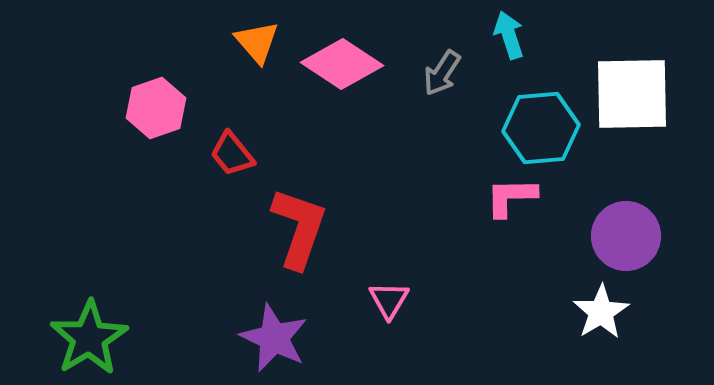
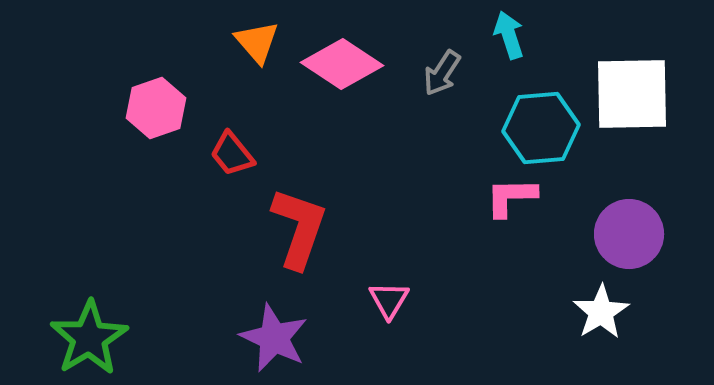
purple circle: moved 3 px right, 2 px up
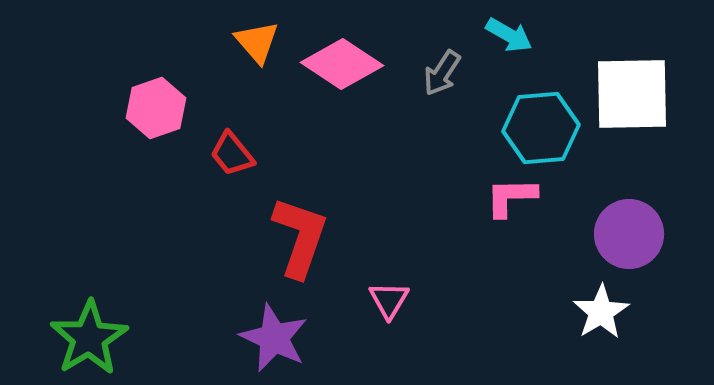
cyan arrow: rotated 138 degrees clockwise
red L-shape: moved 1 px right, 9 px down
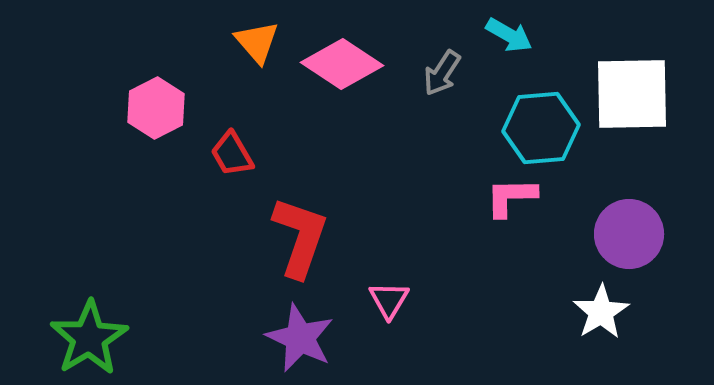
pink hexagon: rotated 8 degrees counterclockwise
red trapezoid: rotated 9 degrees clockwise
purple star: moved 26 px right
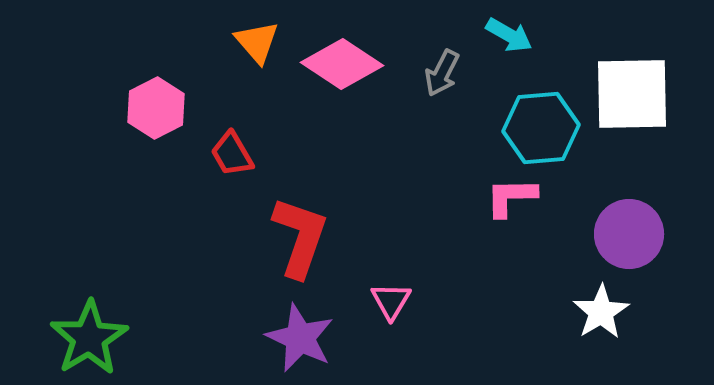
gray arrow: rotated 6 degrees counterclockwise
pink triangle: moved 2 px right, 1 px down
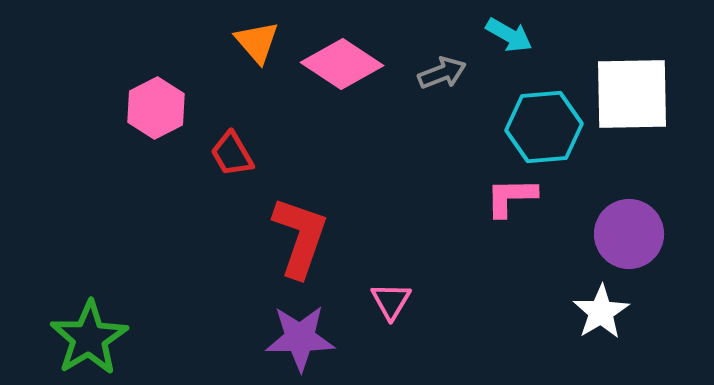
gray arrow: rotated 138 degrees counterclockwise
cyan hexagon: moved 3 px right, 1 px up
purple star: rotated 26 degrees counterclockwise
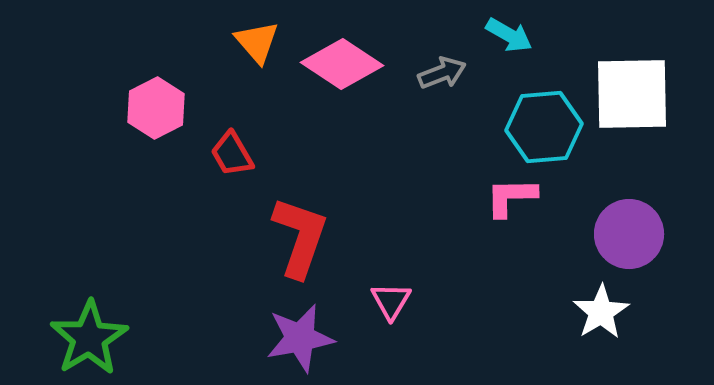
purple star: rotated 10 degrees counterclockwise
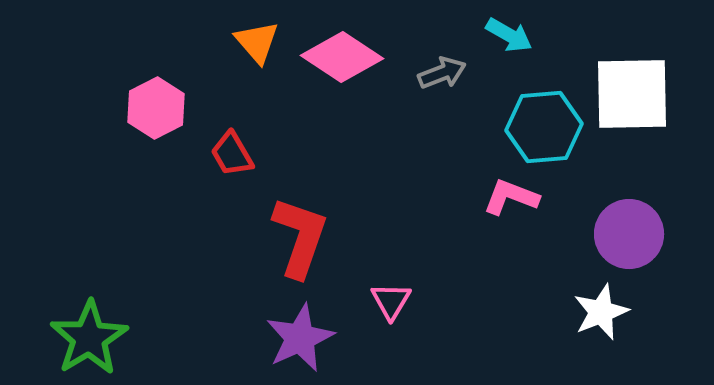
pink diamond: moved 7 px up
pink L-shape: rotated 22 degrees clockwise
white star: rotated 10 degrees clockwise
purple star: rotated 14 degrees counterclockwise
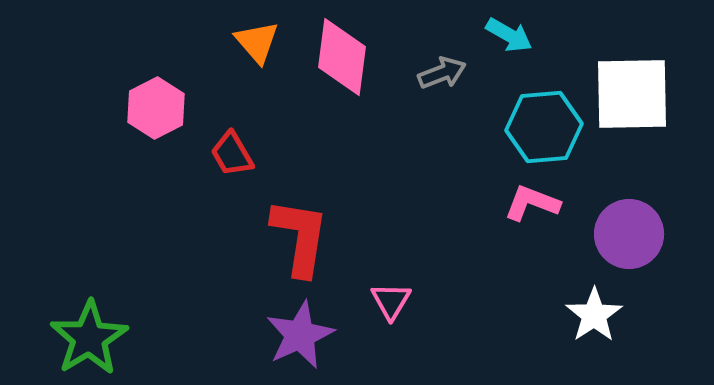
pink diamond: rotated 64 degrees clockwise
pink L-shape: moved 21 px right, 6 px down
red L-shape: rotated 10 degrees counterclockwise
white star: moved 7 px left, 3 px down; rotated 12 degrees counterclockwise
purple star: moved 3 px up
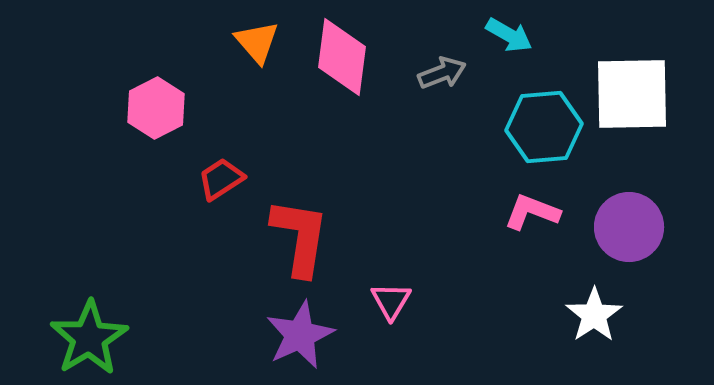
red trapezoid: moved 11 px left, 25 px down; rotated 87 degrees clockwise
pink L-shape: moved 9 px down
purple circle: moved 7 px up
